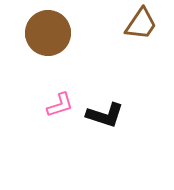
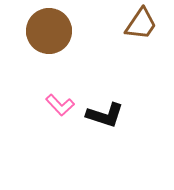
brown circle: moved 1 px right, 2 px up
pink L-shape: rotated 64 degrees clockwise
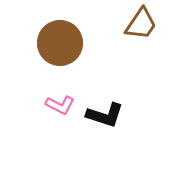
brown circle: moved 11 px right, 12 px down
pink L-shape: rotated 20 degrees counterclockwise
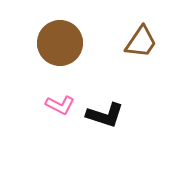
brown trapezoid: moved 18 px down
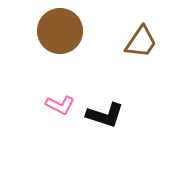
brown circle: moved 12 px up
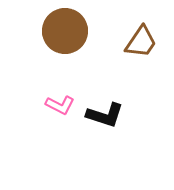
brown circle: moved 5 px right
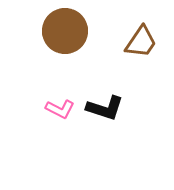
pink L-shape: moved 4 px down
black L-shape: moved 7 px up
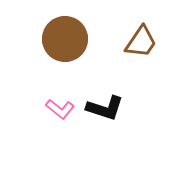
brown circle: moved 8 px down
pink L-shape: rotated 12 degrees clockwise
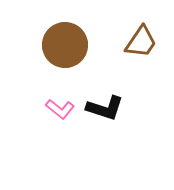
brown circle: moved 6 px down
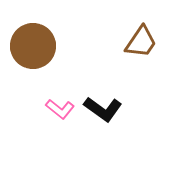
brown circle: moved 32 px left, 1 px down
black L-shape: moved 2 px left, 1 px down; rotated 18 degrees clockwise
